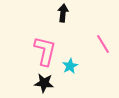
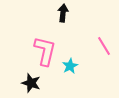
pink line: moved 1 px right, 2 px down
black star: moved 13 px left; rotated 12 degrees clockwise
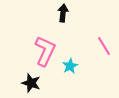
pink L-shape: rotated 12 degrees clockwise
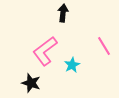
pink L-shape: rotated 152 degrees counterclockwise
cyan star: moved 2 px right, 1 px up
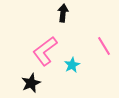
black star: rotated 30 degrees clockwise
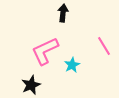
pink L-shape: rotated 12 degrees clockwise
black star: moved 2 px down
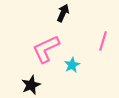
black arrow: rotated 18 degrees clockwise
pink line: moved 1 px left, 5 px up; rotated 48 degrees clockwise
pink L-shape: moved 1 px right, 2 px up
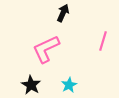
cyan star: moved 3 px left, 20 px down
black star: rotated 18 degrees counterclockwise
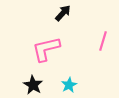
black arrow: rotated 18 degrees clockwise
pink L-shape: rotated 12 degrees clockwise
black star: moved 2 px right
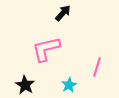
pink line: moved 6 px left, 26 px down
black star: moved 8 px left
